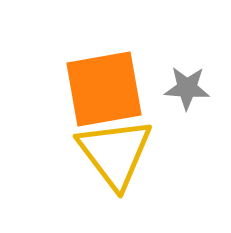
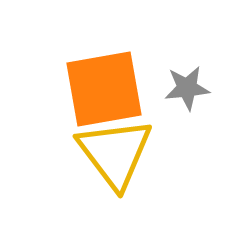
gray star: rotated 9 degrees counterclockwise
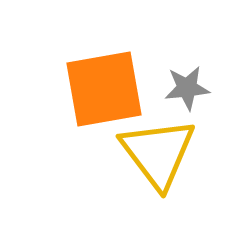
yellow triangle: moved 43 px right
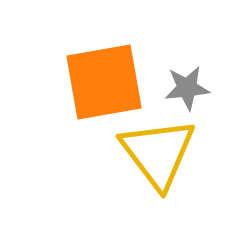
orange square: moved 7 px up
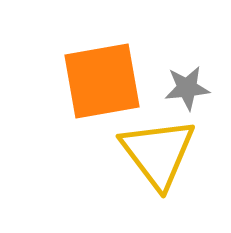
orange square: moved 2 px left, 1 px up
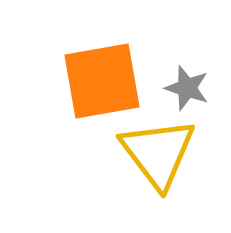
gray star: rotated 24 degrees clockwise
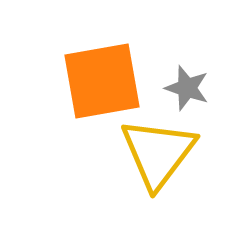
yellow triangle: rotated 14 degrees clockwise
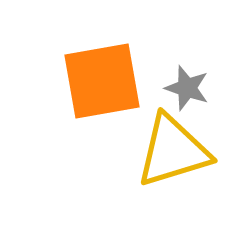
yellow triangle: moved 15 px right, 2 px up; rotated 36 degrees clockwise
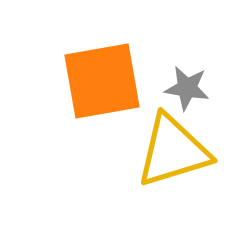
gray star: rotated 9 degrees counterclockwise
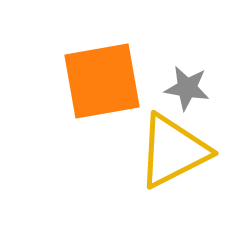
yellow triangle: rotated 10 degrees counterclockwise
